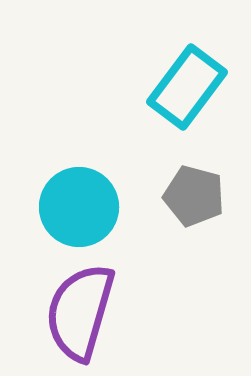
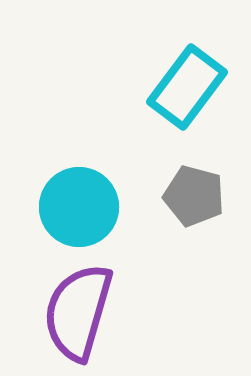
purple semicircle: moved 2 px left
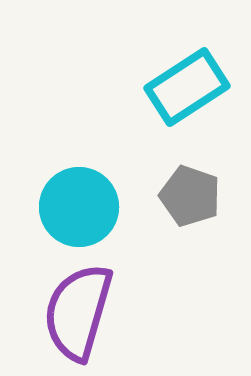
cyan rectangle: rotated 20 degrees clockwise
gray pentagon: moved 4 px left; rotated 4 degrees clockwise
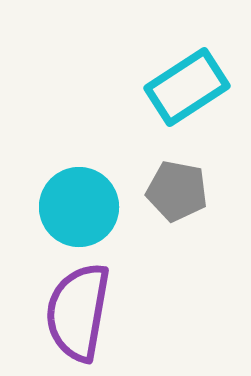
gray pentagon: moved 13 px left, 5 px up; rotated 8 degrees counterclockwise
purple semicircle: rotated 6 degrees counterclockwise
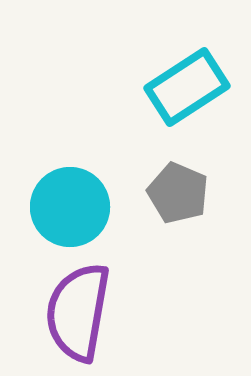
gray pentagon: moved 1 px right, 2 px down; rotated 12 degrees clockwise
cyan circle: moved 9 px left
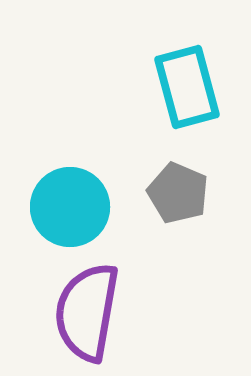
cyan rectangle: rotated 72 degrees counterclockwise
purple semicircle: moved 9 px right
